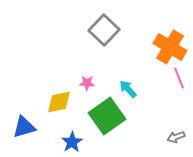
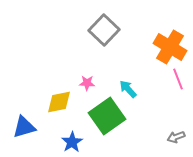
pink line: moved 1 px left, 1 px down
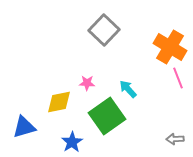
pink line: moved 1 px up
gray arrow: moved 1 px left, 2 px down; rotated 18 degrees clockwise
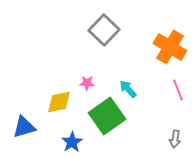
pink line: moved 12 px down
gray arrow: rotated 78 degrees counterclockwise
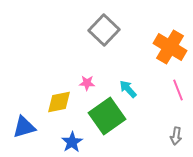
gray arrow: moved 1 px right, 3 px up
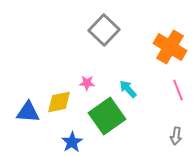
blue triangle: moved 4 px right, 15 px up; rotated 20 degrees clockwise
